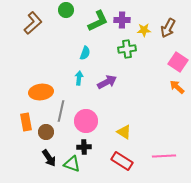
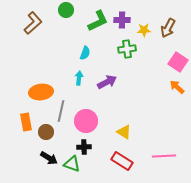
black arrow: rotated 24 degrees counterclockwise
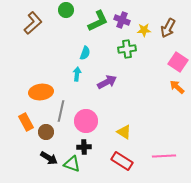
purple cross: rotated 21 degrees clockwise
cyan arrow: moved 2 px left, 4 px up
orange rectangle: rotated 18 degrees counterclockwise
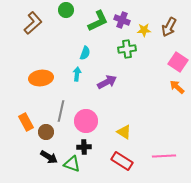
brown arrow: moved 1 px right, 1 px up
orange ellipse: moved 14 px up
black arrow: moved 1 px up
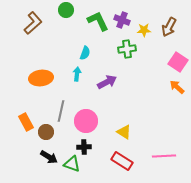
green L-shape: rotated 90 degrees counterclockwise
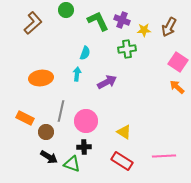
orange rectangle: moved 1 px left, 4 px up; rotated 36 degrees counterclockwise
